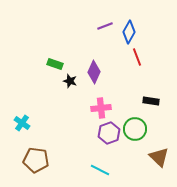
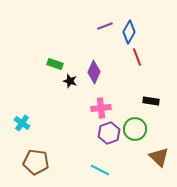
brown pentagon: moved 2 px down
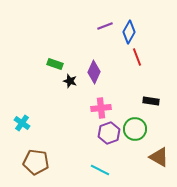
brown triangle: rotated 15 degrees counterclockwise
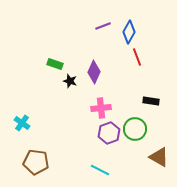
purple line: moved 2 px left
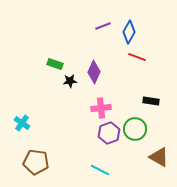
red line: rotated 48 degrees counterclockwise
black star: rotated 24 degrees counterclockwise
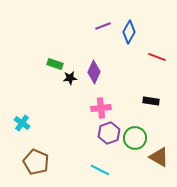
red line: moved 20 px right
black star: moved 3 px up
green circle: moved 9 px down
brown pentagon: rotated 15 degrees clockwise
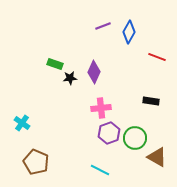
brown triangle: moved 2 px left
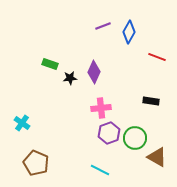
green rectangle: moved 5 px left
brown pentagon: moved 1 px down
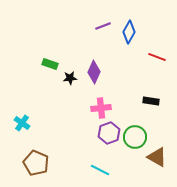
green circle: moved 1 px up
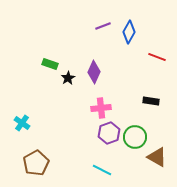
black star: moved 2 px left; rotated 24 degrees counterclockwise
brown pentagon: rotated 20 degrees clockwise
cyan line: moved 2 px right
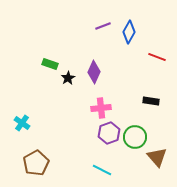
brown triangle: rotated 20 degrees clockwise
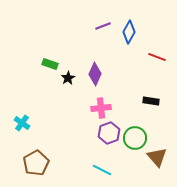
purple diamond: moved 1 px right, 2 px down
green circle: moved 1 px down
